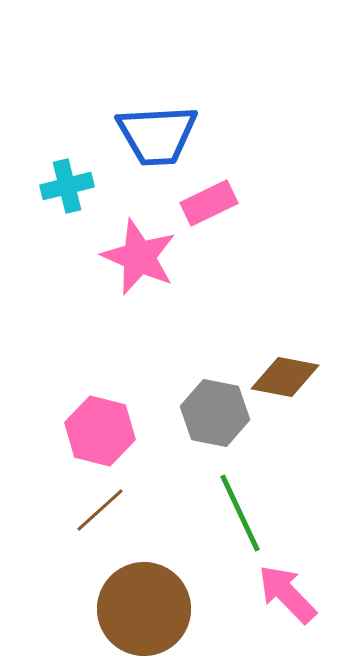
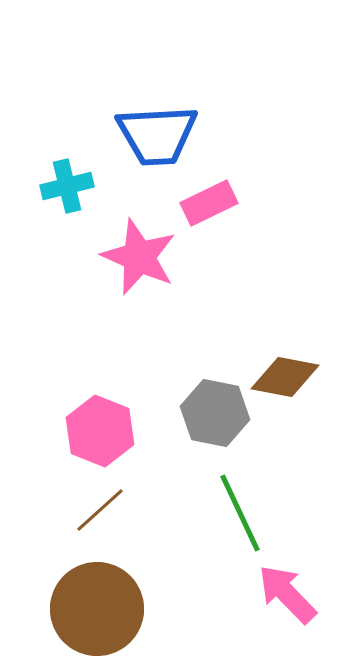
pink hexagon: rotated 8 degrees clockwise
brown circle: moved 47 px left
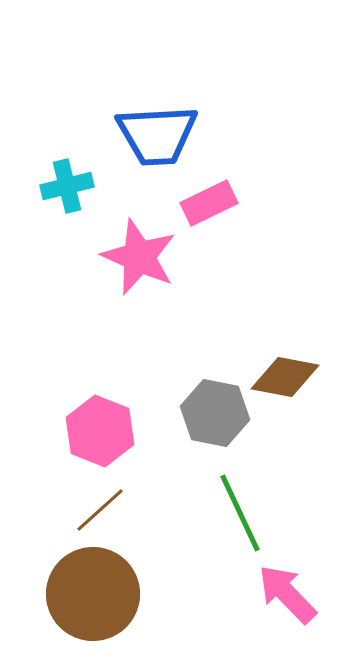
brown circle: moved 4 px left, 15 px up
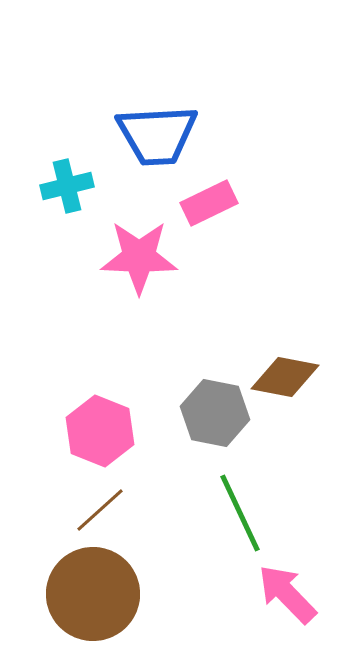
pink star: rotated 22 degrees counterclockwise
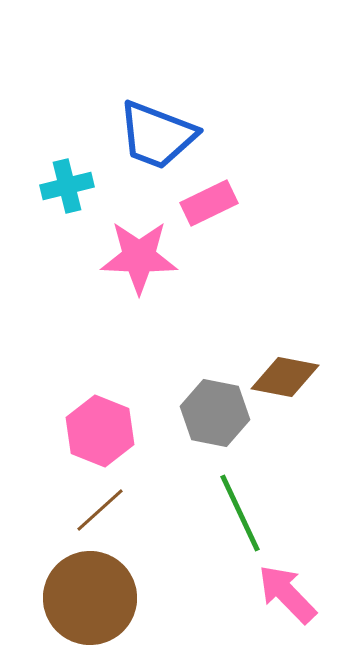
blue trapezoid: rotated 24 degrees clockwise
brown circle: moved 3 px left, 4 px down
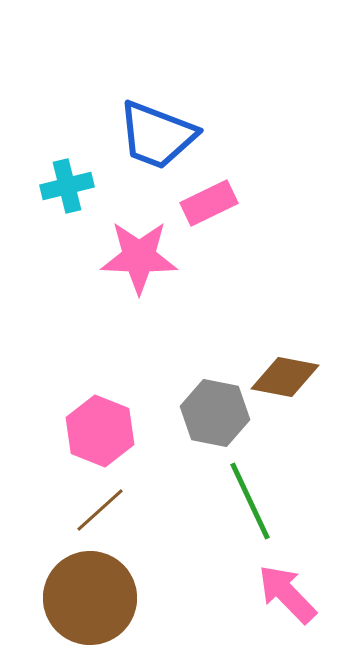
green line: moved 10 px right, 12 px up
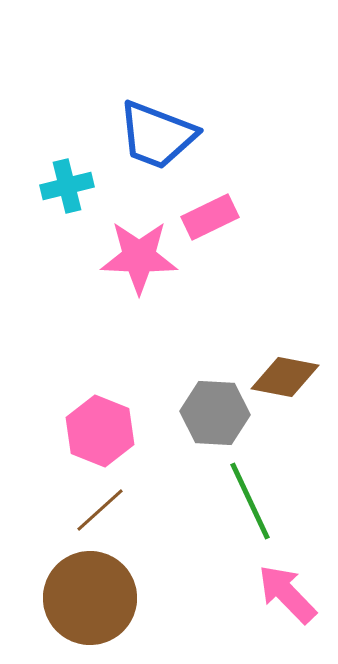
pink rectangle: moved 1 px right, 14 px down
gray hexagon: rotated 8 degrees counterclockwise
